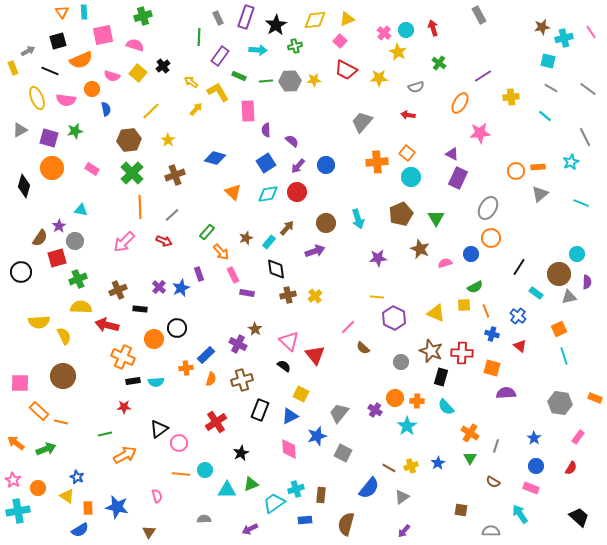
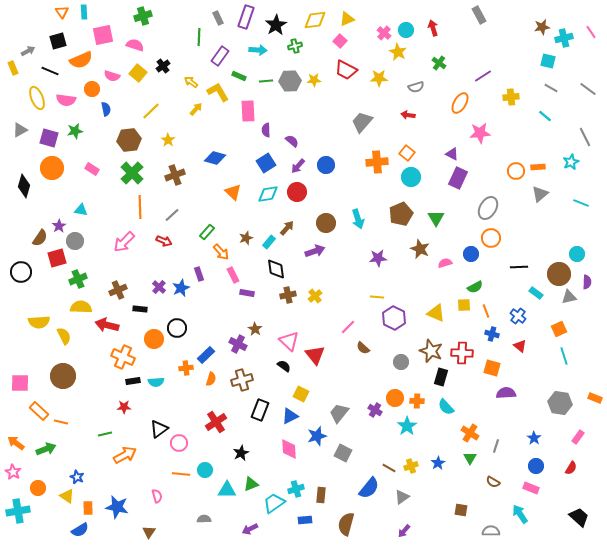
black line at (519, 267): rotated 54 degrees clockwise
pink star at (13, 480): moved 8 px up
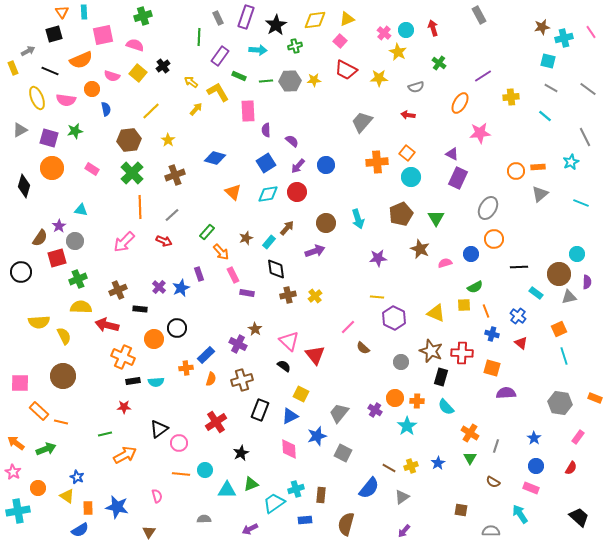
black square at (58, 41): moved 4 px left, 7 px up
orange circle at (491, 238): moved 3 px right, 1 px down
red triangle at (520, 346): moved 1 px right, 3 px up
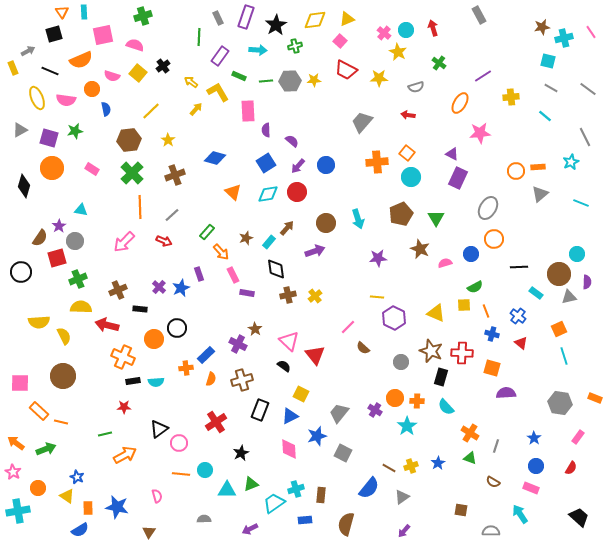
green triangle at (470, 458): rotated 40 degrees counterclockwise
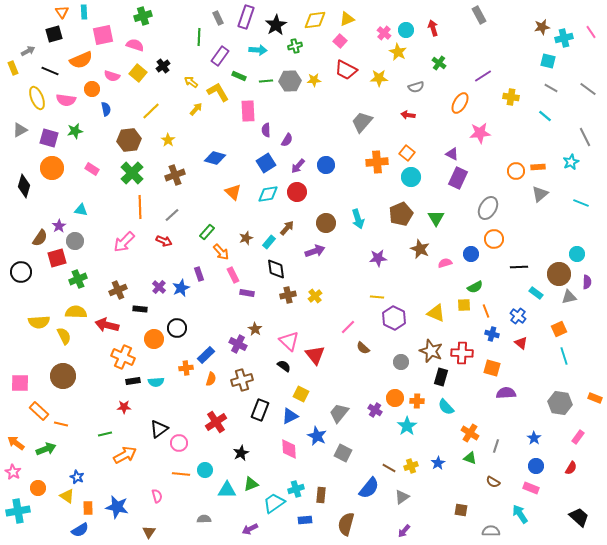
yellow cross at (511, 97): rotated 14 degrees clockwise
purple semicircle at (292, 141): moved 5 px left, 1 px up; rotated 80 degrees clockwise
yellow semicircle at (81, 307): moved 5 px left, 5 px down
orange line at (61, 422): moved 2 px down
blue star at (317, 436): rotated 30 degrees counterclockwise
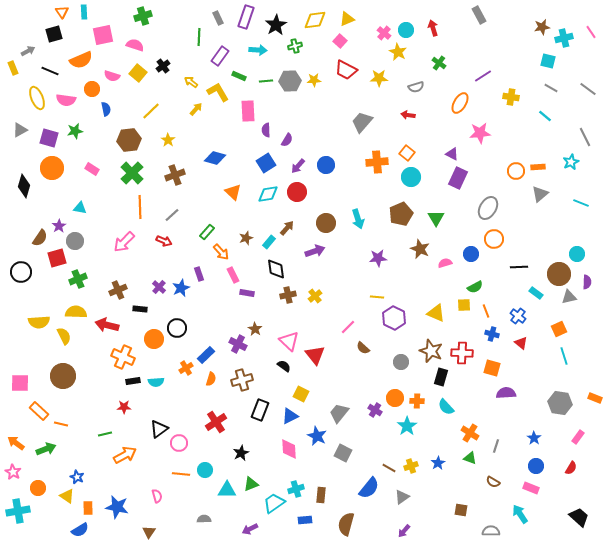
cyan triangle at (81, 210): moved 1 px left, 2 px up
orange cross at (186, 368): rotated 24 degrees counterclockwise
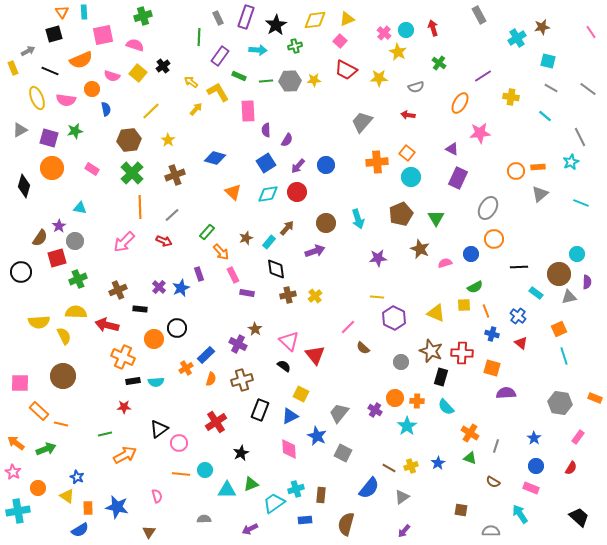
cyan cross at (564, 38): moved 47 px left; rotated 18 degrees counterclockwise
gray line at (585, 137): moved 5 px left
purple triangle at (452, 154): moved 5 px up
